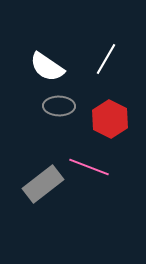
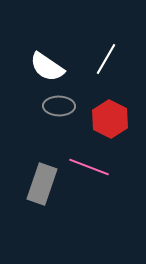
gray rectangle: moved 1 px left; rotated 33 degrees counterclockwise
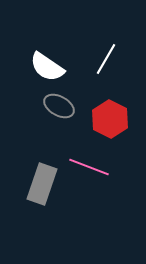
gray ellipse: rotated 28 degrees clockwise
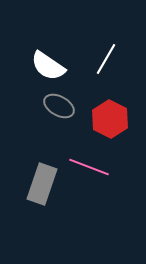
white semicircle: moved 1 px right, 1 px up
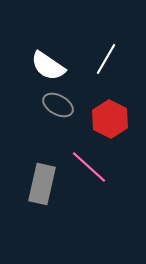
gray ellipse: moved 1 px left, 1 px up
pink line: rotated 21 degrees clockwise
gray rectangle: rotated 6 degrees counterclockwise
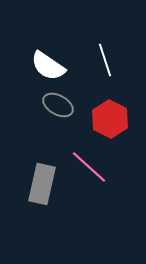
white line: moved 1 px left, 1 px down; rotated 48 degrees counterclockwise
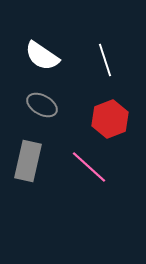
white semicircle: moved 6 px left, 10 px up
gray ellipse: moved 16 px left
red hexagon: rotated 12 degrees clockwise
gray rectangle: moved 14 px left, 23 px up
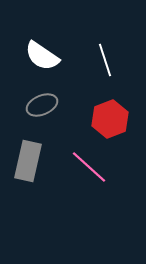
gray ellipse: rotated 52 degrees counterclockwise
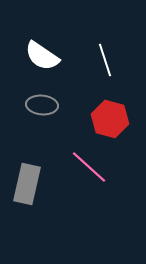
gray ellipse: rotated 28 degrees clockwise
red hexagon: rotated 24 degrees counterclockwise
gray rectangle: moved 1 px left, 23 px down
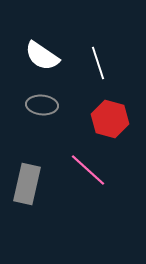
white line: moved 7 px left, 3 px down
pink line: moved 1 px left, 3 px down
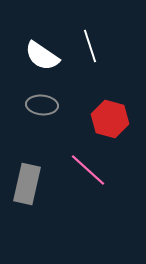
white line: moved 8 px left, 17 px up
